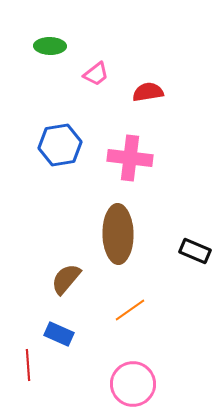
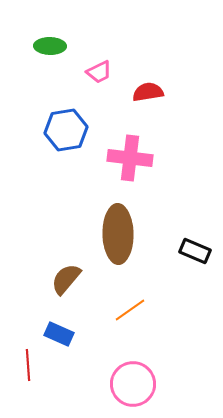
pink trapezoid: moved 3 px right, 2 px up; rotated 12 degrees clockwise
blue hexagon: moved 6 px right, 15 px up
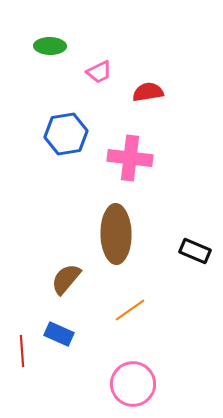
blue hexagon: moved 4 px down
brown ellipse: moved 2 px left
red line: moved 6 px left, 14 px up
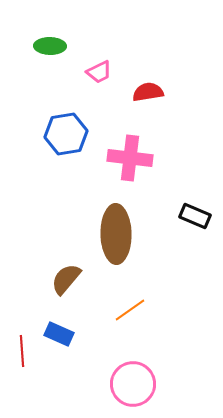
black rectangle: moved 35 px up
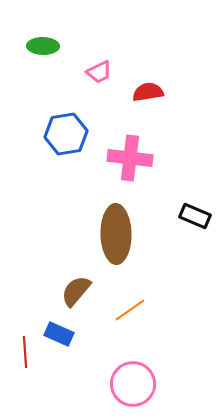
green ellipse: moved 7 px left
brown semicircle: moved 10 px right, 12 px down
red line: moved 3 px right, 1 px down
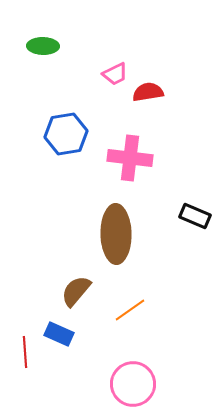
pink trapezoid: moved 16 px right, 2 px down
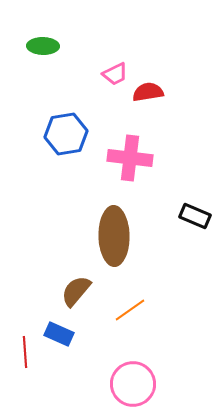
brown ellipse: moved 2 px left, 2 px down
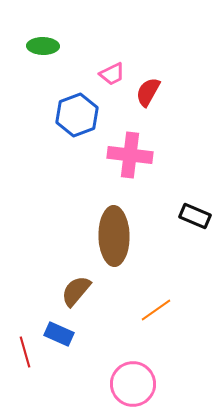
pink trapezoid: moved 3 px left
red semicircle: rotated 52 degrees counterclockwise
blue hexagon: moved 11 px right, 19 px up; rotated 12 degrees counterclockwise
pink cross: moved 3 px up
orange line: moved 26 px right
red line: rotated 12 degrees counterclockwise
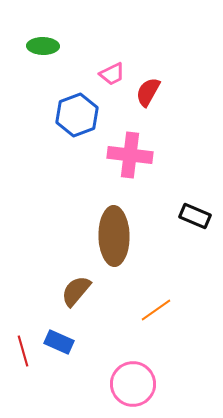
blue rectangle: moved 8 px down
red line: moved 2 px left, 1 px up
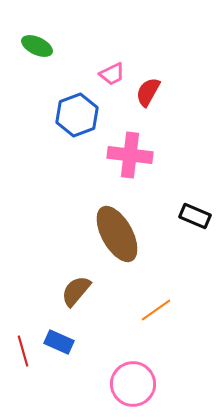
green ellipse: moved 6 px left; rotated 24 degrees clockwise
brown ellipse: moved 3 px right, 2 px up; rotated 28 degrees counterclockwise
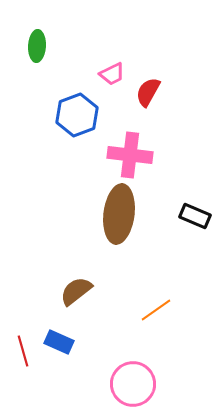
green ellipse: rotated 68 degrees clockwise
brown ellipse: moved 2 px right, 20 px up; rotated 36 degrees clockwise
brown semicircle: rotated 12 degrees clockwise
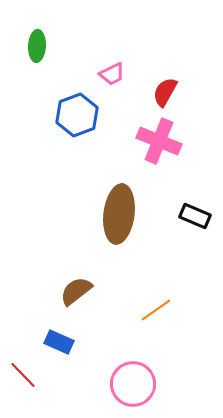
red semicircle: moved 17 px right
pink cross: moved 29 px right, 14 px up; rotated 15 degrees clockwise
red line: moved 24 px down; rotated 28 degrees counterclockwise
